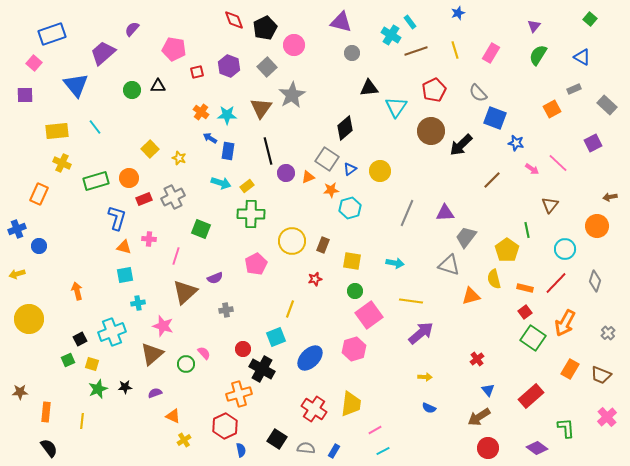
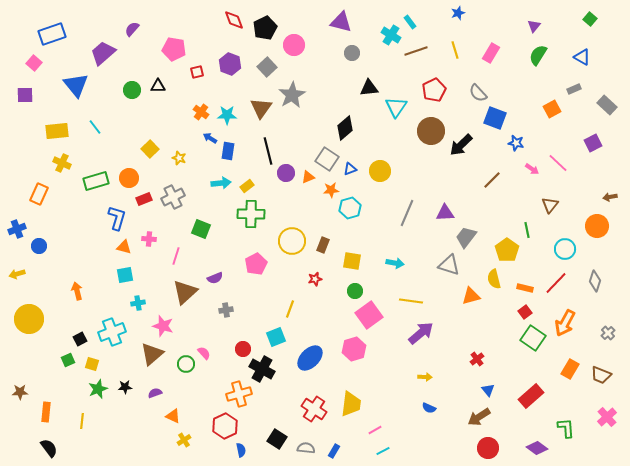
purple hexagon at (229, 66): moved 1 px right, 2 px up
blue triangle at (350, 169): rotated 16 degrees clockwise
cyan arrow at (221, 183): rotated 24 degrees counterclockwise
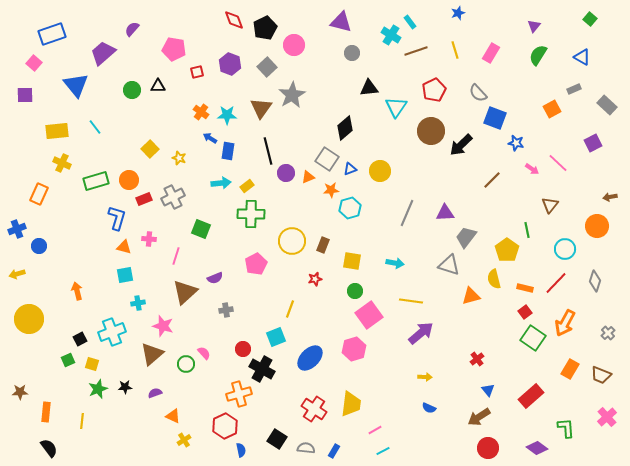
orange circle at (129, 178): moved 2 px down
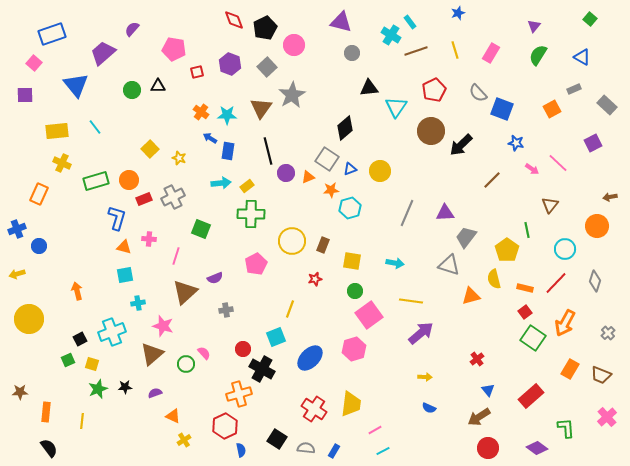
blue square at (495, 118): moved 7 px right, 9 px up
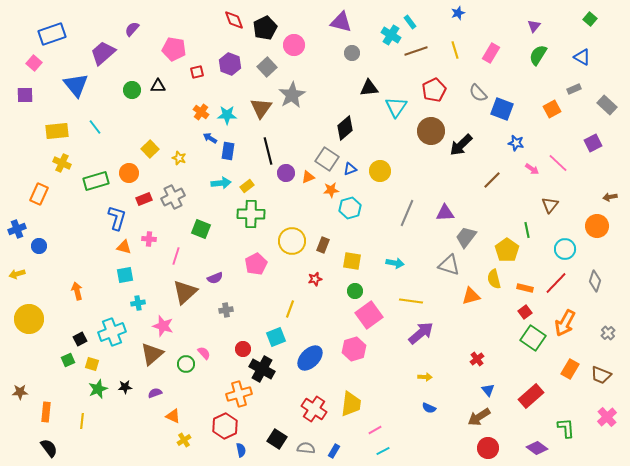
orange circle at (129, 180): moved 7 px up
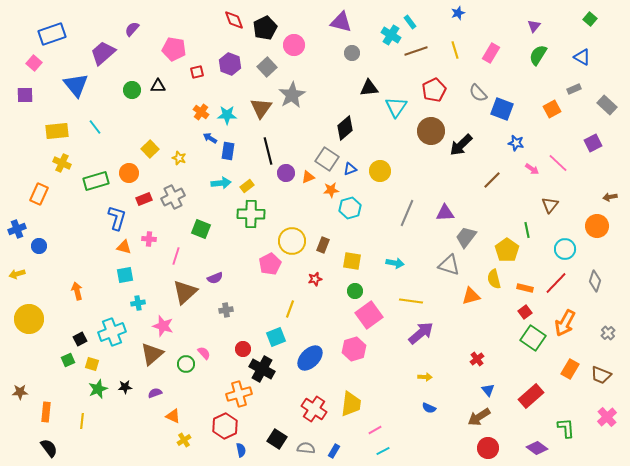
pink pentagon at (256, 264): moved 14 px right
